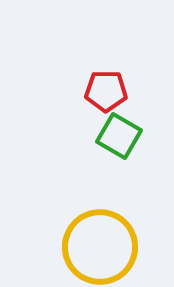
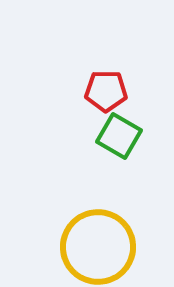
yellow circle: moved 2 px left
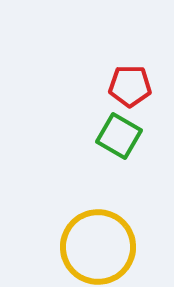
red pentagon: moved 24 px right, 5 px up
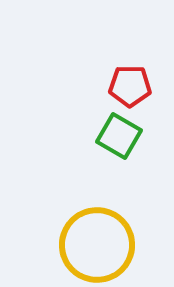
yellow circle: moved 1 px left, 2 px up
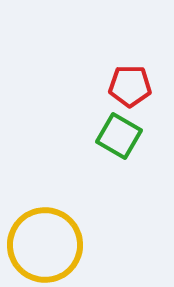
yellow circle: moved 52 px left
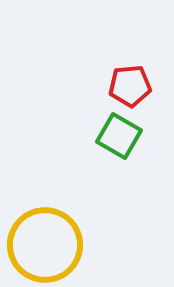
red pentagon: rotated 6 degrees counterclockwise
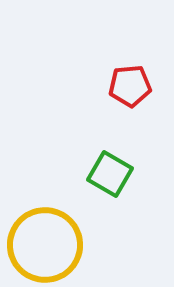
green square: moved 9 px left, 38 px down
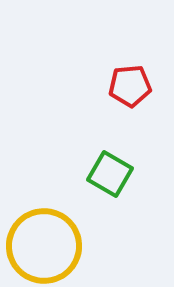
yellow circle: moved 1 px left, 1 px down
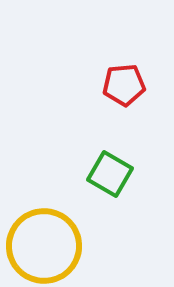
red pentagon: moved 6 px left, 1 px up
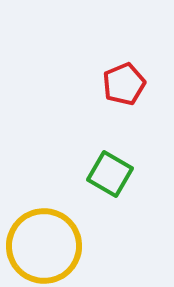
red pentagon: moved 1 px up; rotated 18 degrees counterclockwise
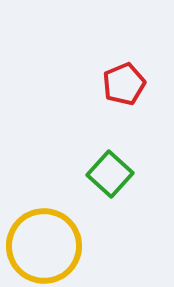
green square: rotated 12 degrees clockwise
